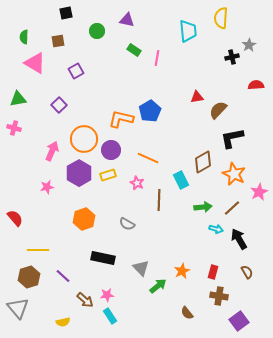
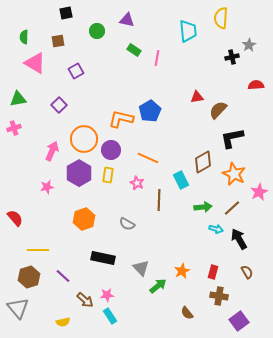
pink cross at (14, 128): rotated 32 degrees counterclockwise
yellow rectangle at (108, 175): rotated 63 degrees counterclockwise
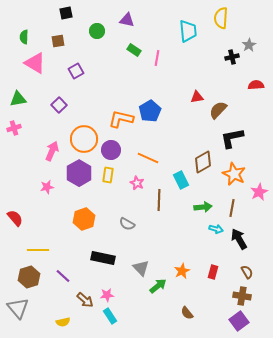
brown line at (232, 208): rotated 36 degrees counterclockwise
brown cross at (219, 296): moved 23 px right
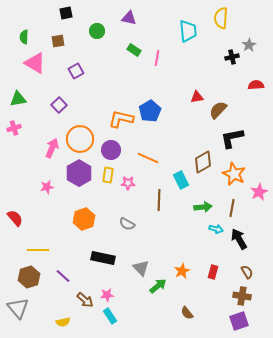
purple triangle at (127, 20): moved 2 px right, 2 px up
orange circle at (84, 139): moved 4 px left
pink arrow at (52, 151): moved 3 px up
pink star at (137, 183): moved 9 px left; rotated 24 degrees counterclockwise
purple square at (239, 321): rotated 18 degrees clockwise
